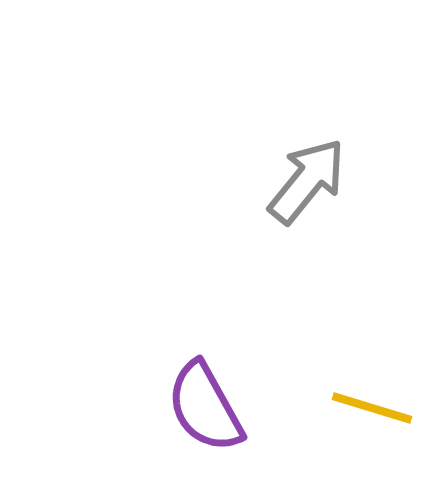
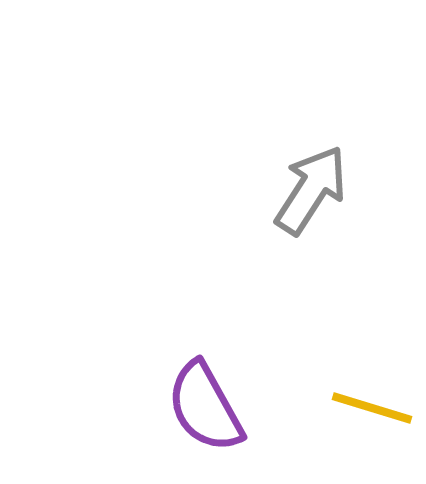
gray arrow: moved 4 px right, 9 px down; rotated 6 degrees counterclockwise
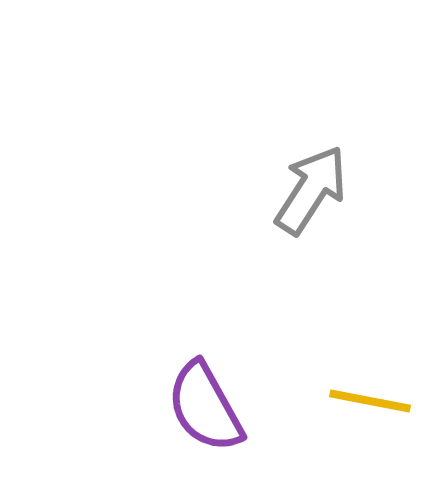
yellow line: moved 2 px left, 7 px up; rotated 6 degrees counterclockwise
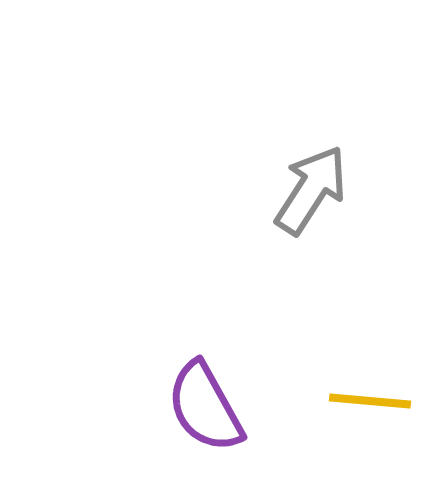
yellow line: rotated 6 degrees counterclockwise
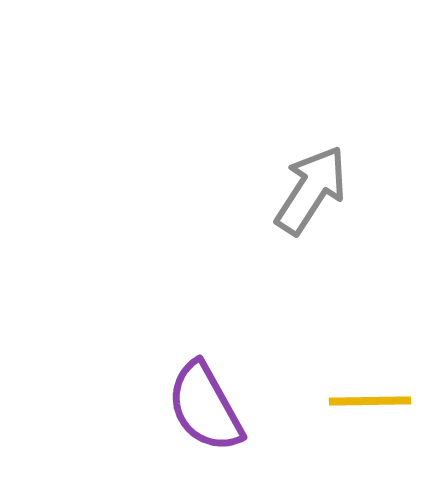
yellow line: rotated 6 degrees counterclockwise
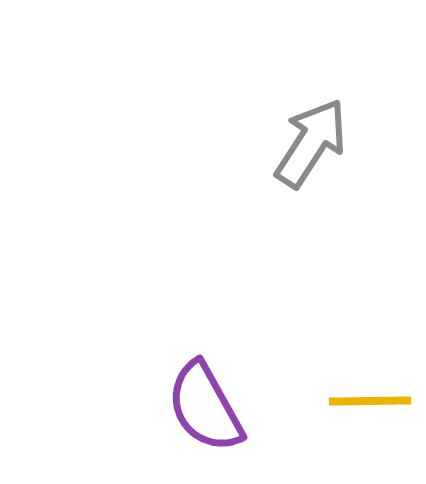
gray arrow: moved 47 px up
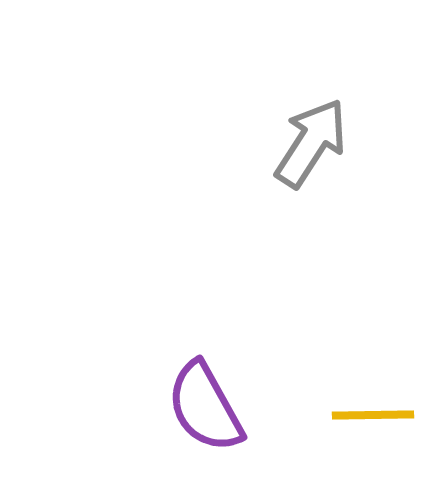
yellow line: moved 3 px right, 14 px down
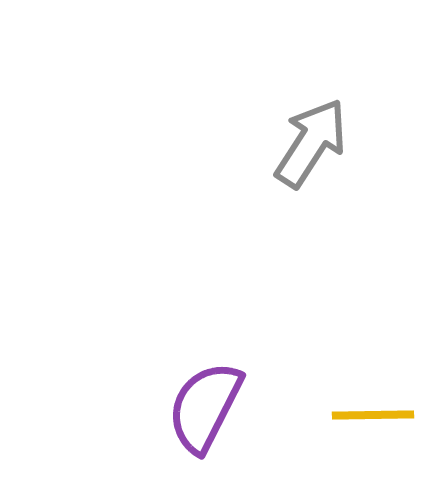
purple semicircle: rotated 56 degrees clockwise
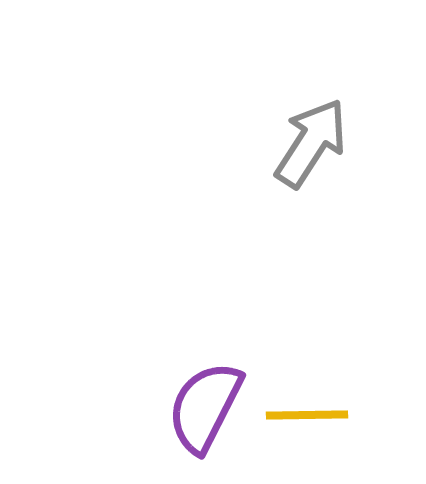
yellow line: moved 66 px left
